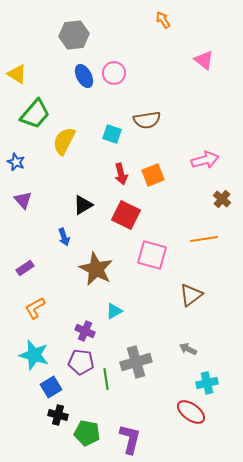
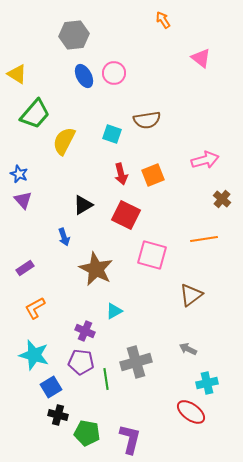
pink triangle: moved 3 px left, 2 px up
blue star: moved 3 px right, 12 px down
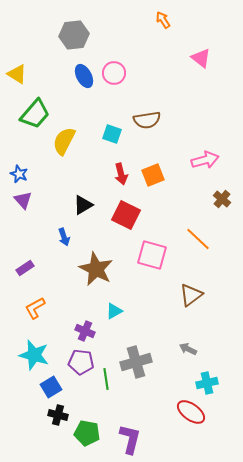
orange line: moved 6 px left; rotated 52 degrees clockwise
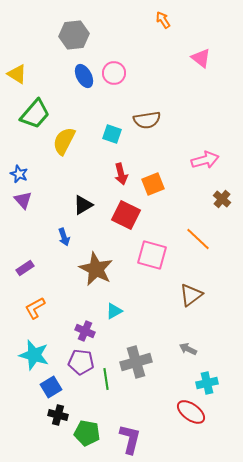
orange square: moved 9 px down
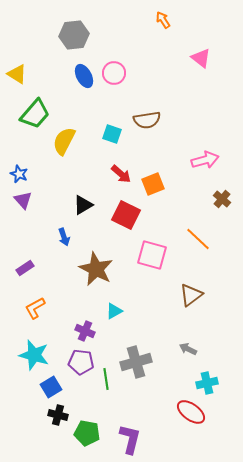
red arrow: rotated 35 degrees counterclockwise
